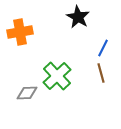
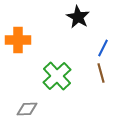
orange cross: moved 2 px left, 8 px down; rotated 10 degrees clockwise
gray diamond: moved 16 px down
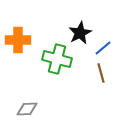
black star: moved 2 px right, 16 px down; rotated 15 degrees clockwise
blue line: rotated 24 degrees clockwise
green cross: moved 17 px up; rotated 32 degrees counterclockwise
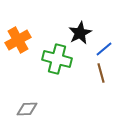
orange cross: rotated 30 degrees counterclockwise
blue line: moved 1 px right, 1 px down
